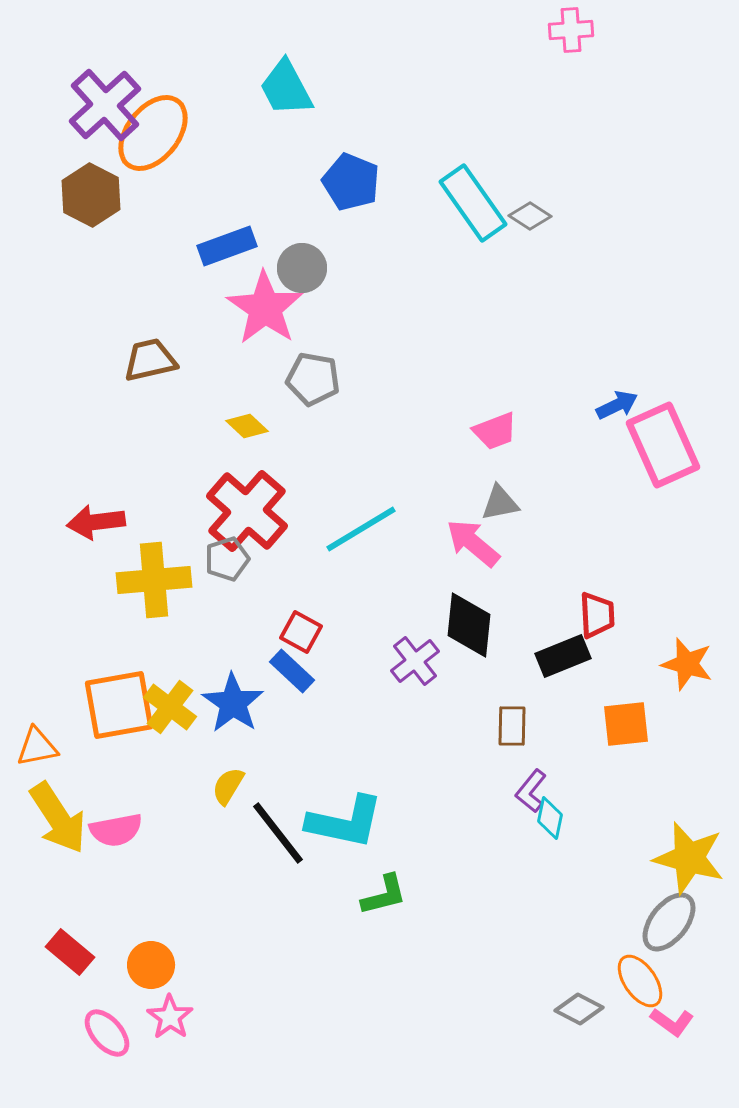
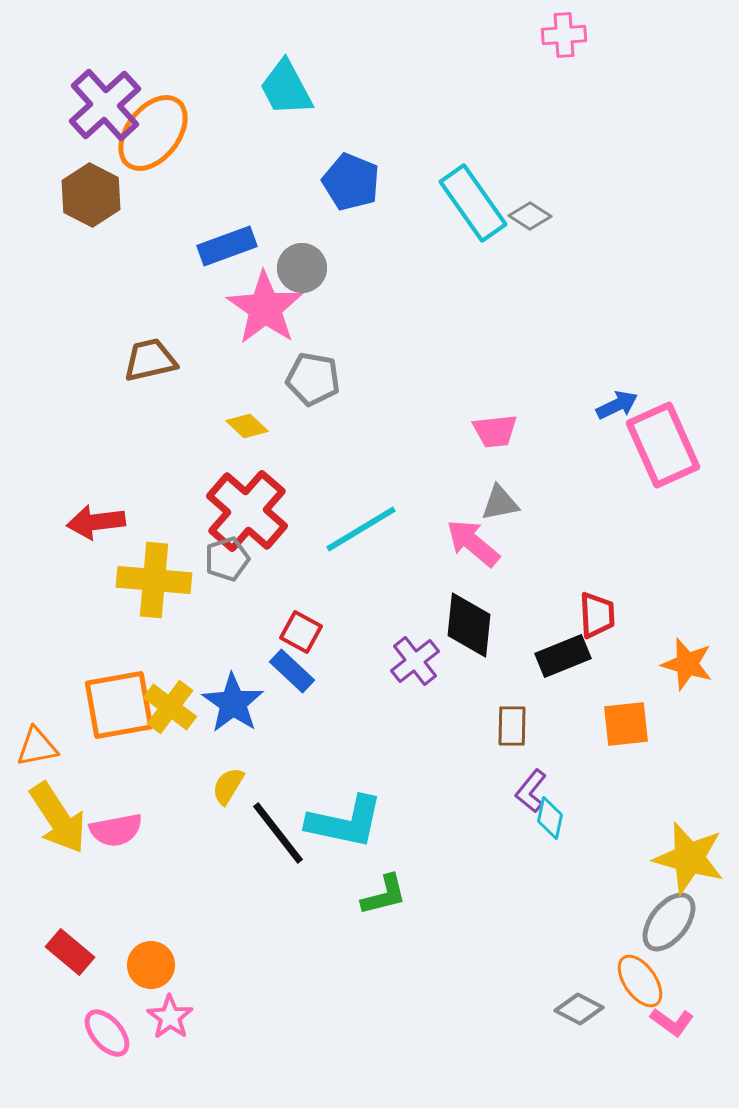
pink cross at (571, 30): moved 7 px left, 5 px down
pink trapezoid at (495, 431): rotated 15 degrees clockwise
yellow cross at (154, 580): rotated 10 degrees clockwise
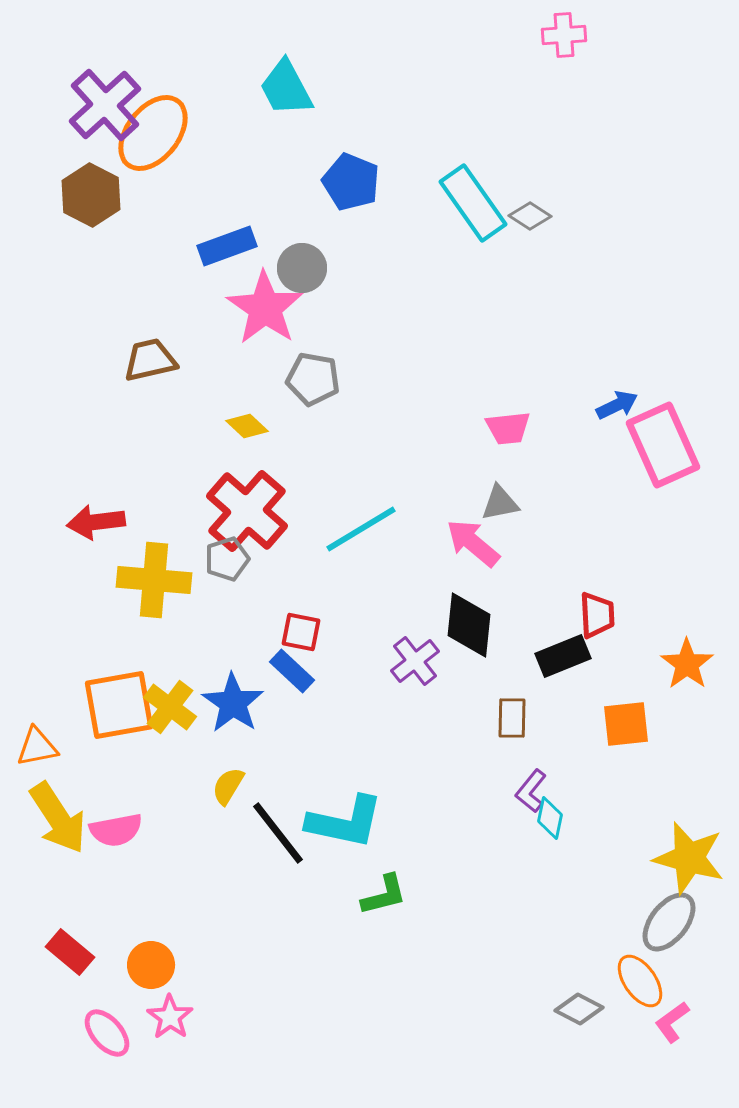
pink trapezoid at (495, 431): moved 13 px right, 3 px up
red square at (301, 632): rotated 18 degrees counterclockwise
orange star at (687, 664): rotated 20 degrees clockwise
brown rectangle at (512, 726): moved 8 px up
pink L-shape at (672, 1022): rotated 108 degrees clockwise
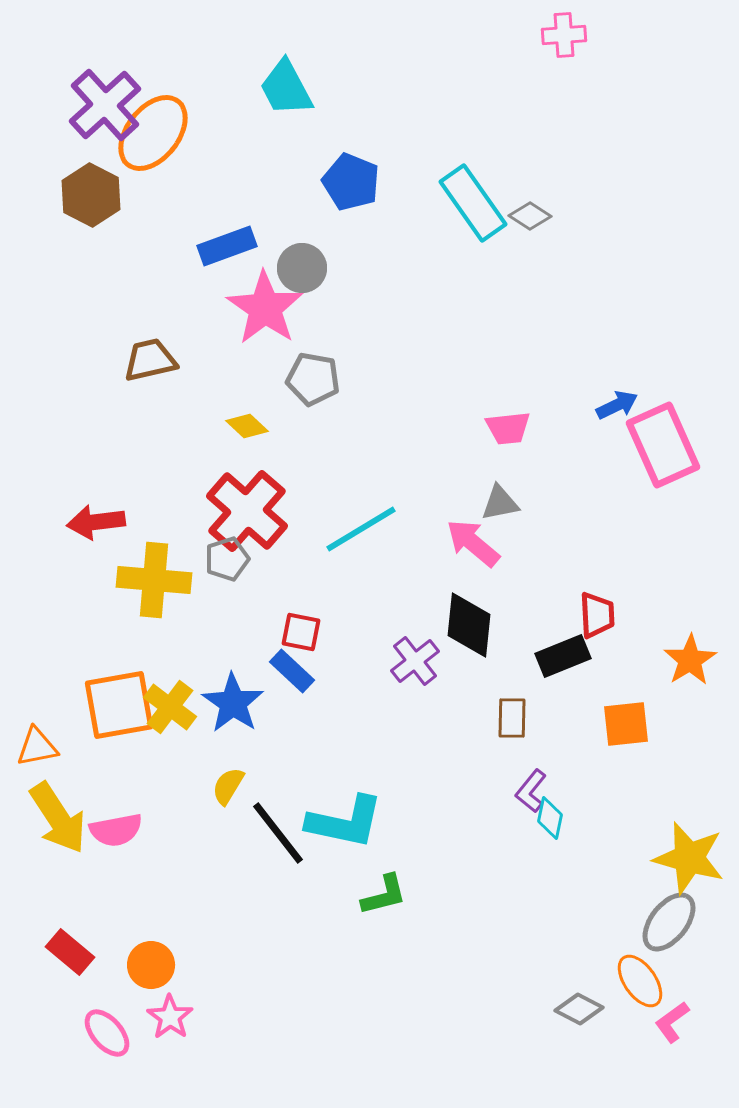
orange star at (687, 664): moved 3 px right, 4 px up; rotated 4 degrees clockwise
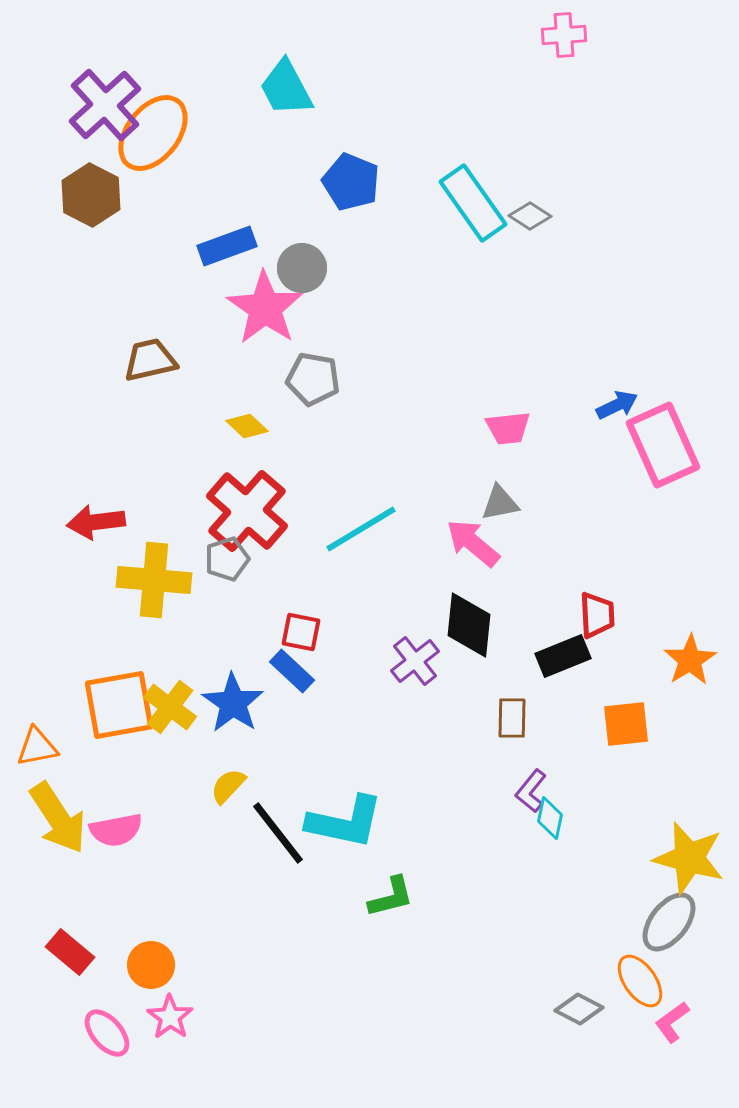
yellow semicircle at (228, 786): rotated 12 degrees clockwise
green L-shape at (384, 895): moved 7 px right, 2 px down
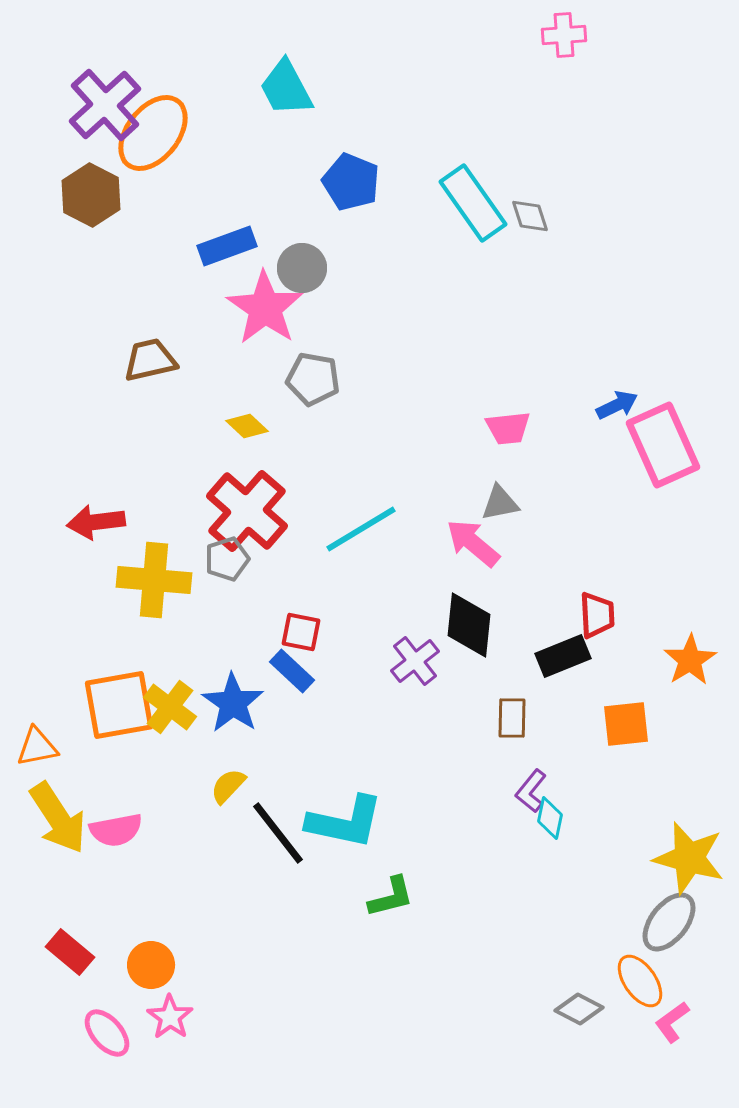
gray diamond at (530, 216): rotated 39 degrees clockwise
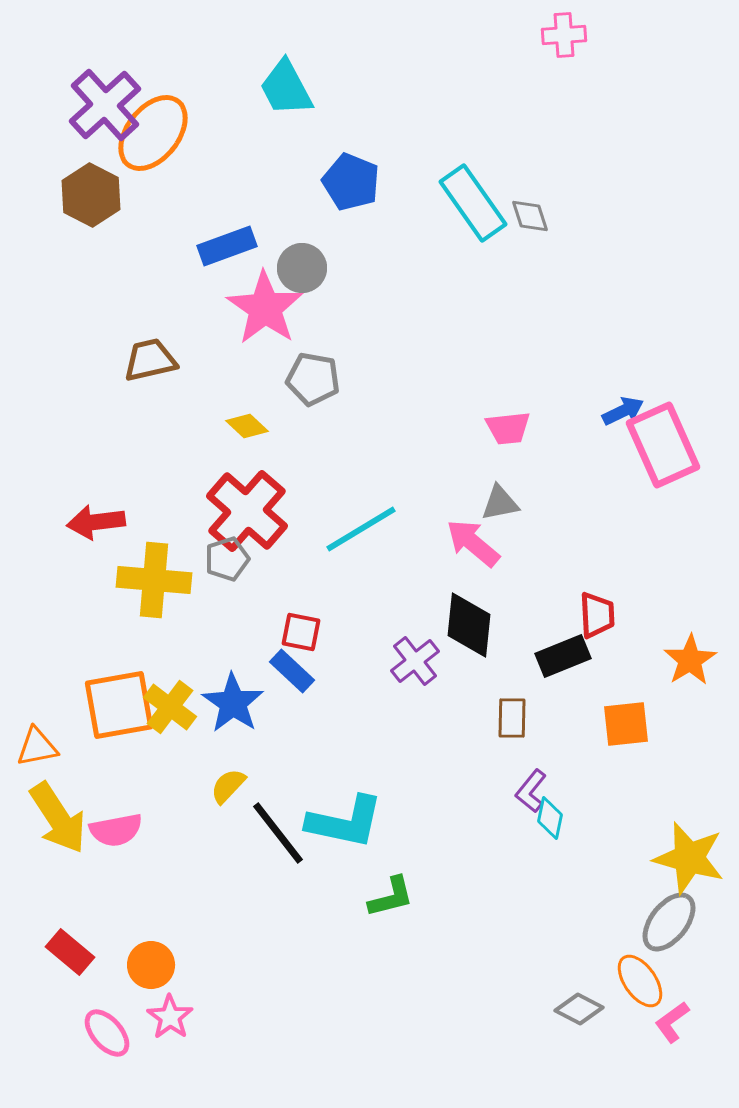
blue arrow at (617, 405): moved 6 px right, 6 px down
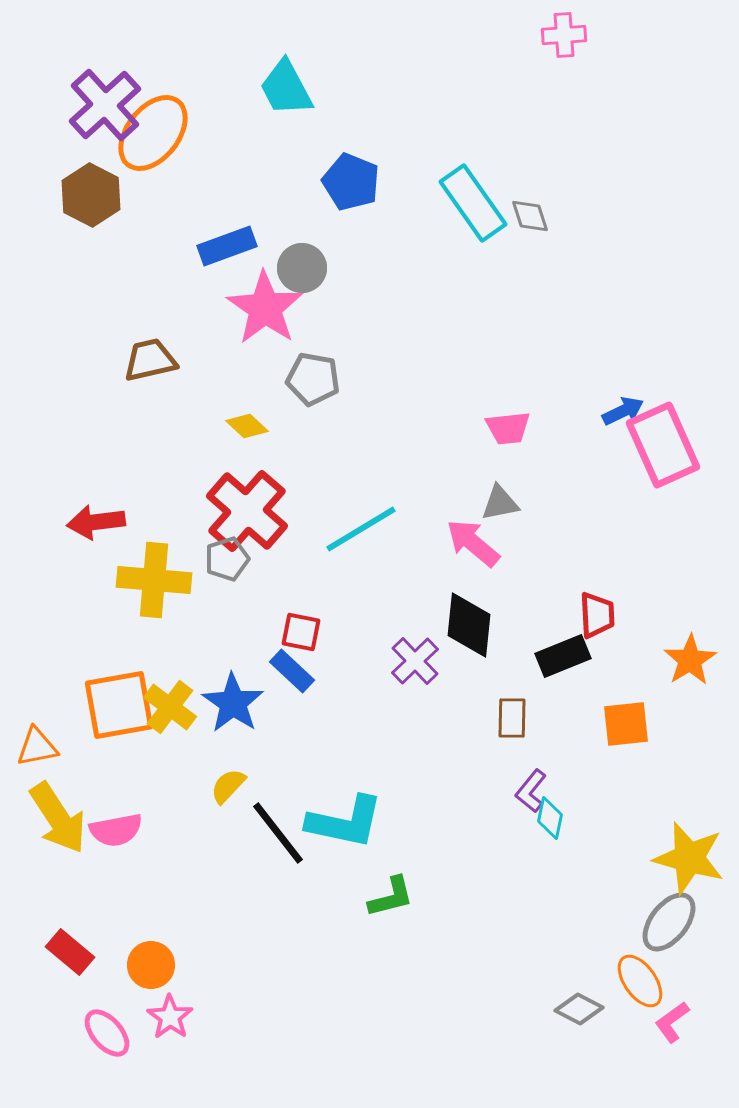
purple cross at (415, 661): rotated 6 degrees counterclockwise
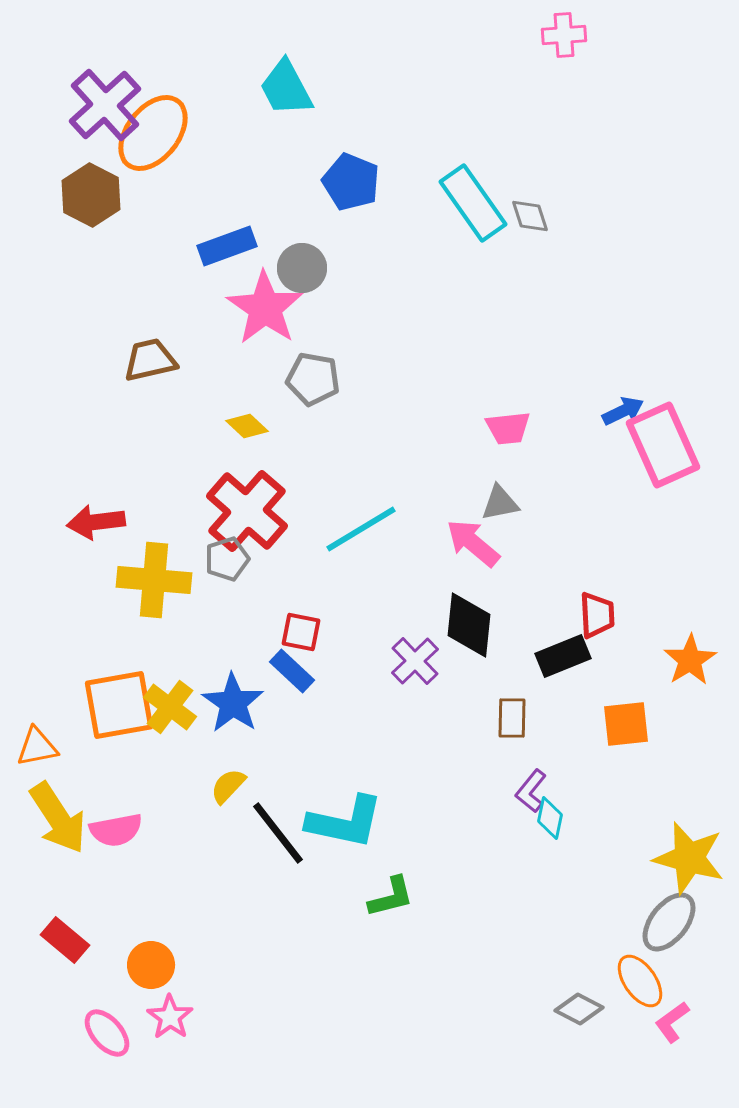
red rectangle at (70, 952): moved 5 px left, 12 px up
